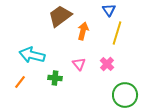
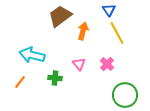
yellow line: rotated 45 degrees counterclockwise
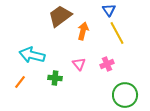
pink cross: rotated 24 degrees clockwise
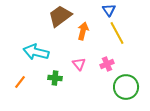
cyan arrow: moved 4 px right, 3 px up
green circle: moved 1 px right, 8 px up
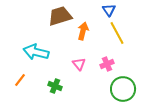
brown trapezoid: rotated 20 degrees clockwise
green cross: moved 8 px down; rotated 16 degrees clockwise
orange line: moved 2 px up
green circle: moved 3 px left, 2 px down
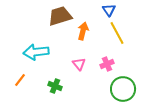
cyan arrow: rotated 20 degrees counterclockwise
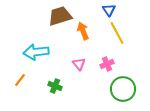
orange arrow: rotated 36 degrees counterclockwise
